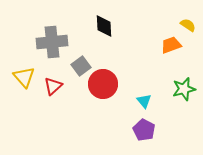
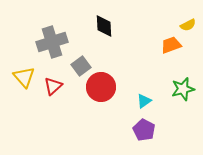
yellow semicircle: rotated 119 degrees clockwise
gray cross: rotated 12 degrees counterclockwise
red circle: moved 2 px left, 3 px down
green star: moved 1 px left
cyan triangle: rotated 35 degrees clockwise
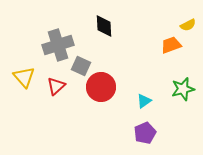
gray cross: moved 6 px right, 3 px down
gray square: rotated 30 degrees counterclockwise
red triangle: moved 3 px right
purple pentagon: moved 1 px right, 3 px down; rotated 20 degrees clockwise
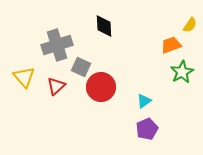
yellow semicircle: moved 2 px right; rotated 28 degrees counterclockwise
gray cross: moved 1 px left
gray square: moved 1 px down
green star: moved 1 px left, 17 px up; rotated 15 degrees counterclockwise
purple pentagon: moved 2 px right, 4 px up
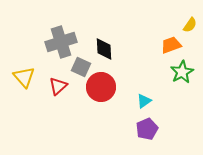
black diamond: moved 23 px down
gray cross: moved 4 px right, 3 px up
red triangle: moved 2 px right
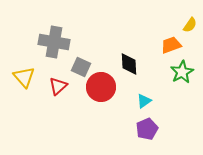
gray cross: moved 7 px left; rotated 28 degrees clockwise
black diamond: moved 25 px right, 15 px down
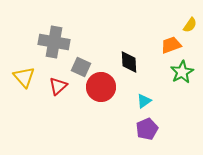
black diamond: moved 2 px up
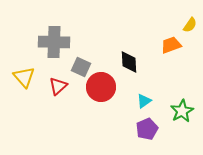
gray cross: rotated 8 degrees counterclockwise
green star: moved 39 px down
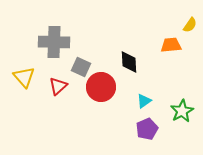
orange trapezoid: rotated 15 degrees clockwise
